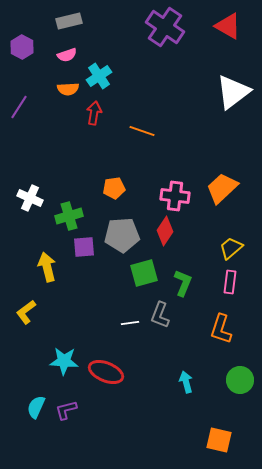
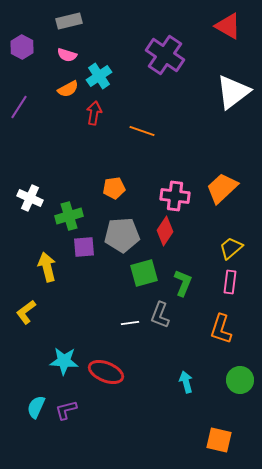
purple cross: moved 28 px down
pink semicircle: rotated 36 degrees clockwise
orange semicircle: rotated 25 degrees counterclockwise
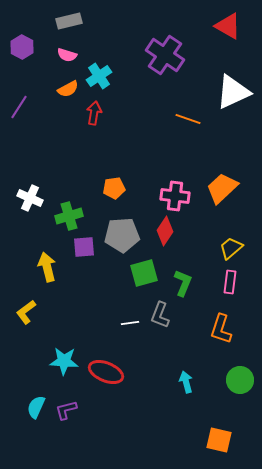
white triangle: rotated 12 degrees clockwise
orange line: moved 46 px right, 12 px up
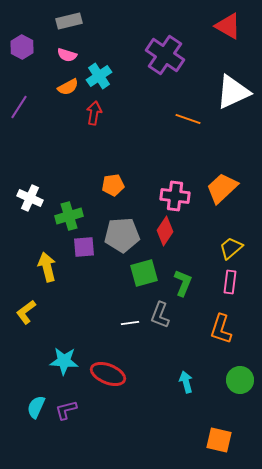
orange semicircle: moved 2 px up
orange pentagon: moved 1 px left, 3 px up
red ellipse: moved 2 px right, 2 px down
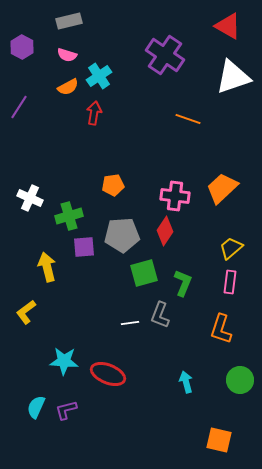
white triangle: moved 15 px up; rotated 6 degrees clockwise
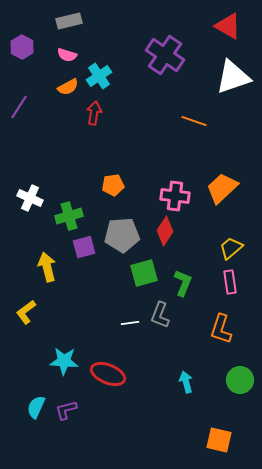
orange line: moved 6 px right, 2 px down
purple square: rotated 10 degrees counterclockwise
pink rectangle: rotated 15 degrees counterclockwise
